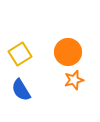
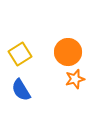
orange star: moved 1 px right, 1 px up
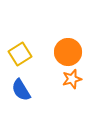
orange star: moved 3 px left
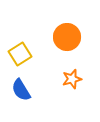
orange circle: moved 1 px left, 15 px up
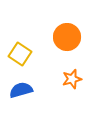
yellow square: rotated 25 degrees counterclockwise
blue semicircle: rotated 105 degrees clockwise
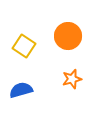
orange circle: moved 1 px right, 1 px up
yellow square: moved 4 px right, 8 px up
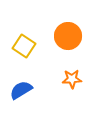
orange star: rotated 12 degrees clockwise
blue semicircle: rotated 15 degrees counterclockwise
